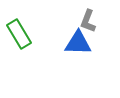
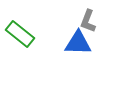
green rectangle: moved 1 px right; rotated 20 degrees counterclockwise
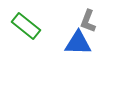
green rectangle: moved 6 px right, 8 px up
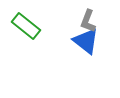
blue triangle: moved 8 px right, 2 px up; rotated 36 degrees clockwise
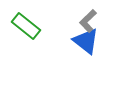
gray L-shape: rotated 25 degrees clockwise
